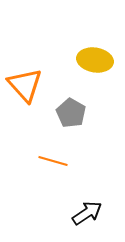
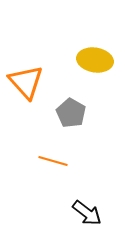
orange triangle: moved 1 px right, 3 px up
black arrow: rotated 72 degrees clockwise
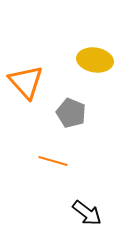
gray pentagon: rotated 8 degrees counterclockwise
